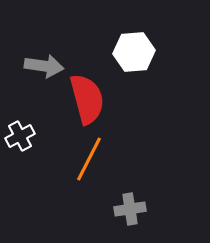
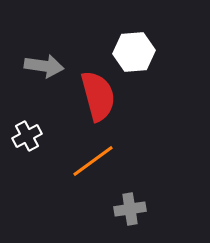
red semicircle: moved 11 px right, 3 px up
white cross: moved 7 px right
orange line: moved 4 px right, 2 px down; rotated 27 degrees clockwise
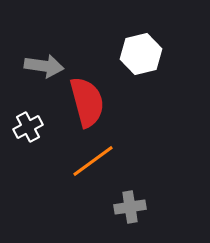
white hexagon: moved 7 px right, 2 px down; rotated 9 degrees counterclockwise
red semicircle: moved 11 px left, 6 px down
white cross: moved 1 px right, 9 px up
gray cross: moved 2 px up
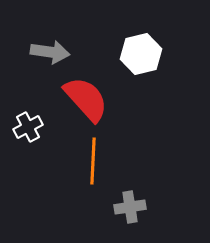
gray arrow: moved 6 px right, 14 px up
red semicircle: moved 1 px left, 3 px up; rotated 27 degrees counterclockwise
orange line: rotated 51 degrees counterclockwise
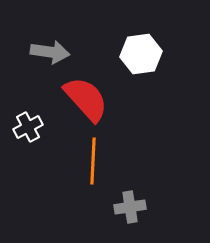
white hexagon: rotated 6 degrees clockwise
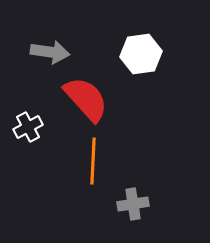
gray cross: moved 3 px right, 3 px up
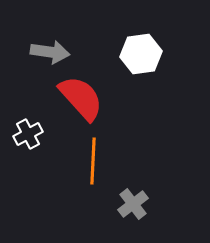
red semicircle: moved 5 px left, 1 px up
white cross: moved 7 px down
gray cross: rotated 28 degrees counterclockwise
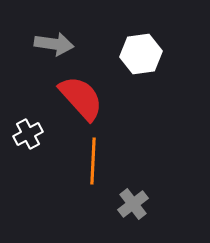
gray arrow: moved 4 px right, 8 px up
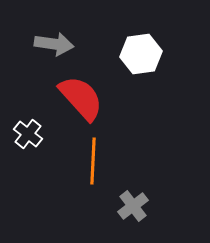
white cross: rotated 24 degrees counterclockwise
gray cross: moved 2 px down
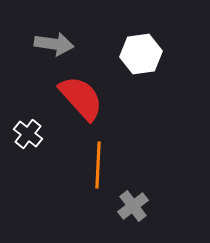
orange line: moved 5 px right, 4 px down
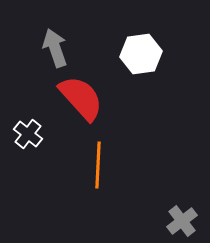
gray arrow: moved 1 px right, 4 px down; rotated 117 degrees counterclockwise
gray cross: moved 49 px right, 15 px down
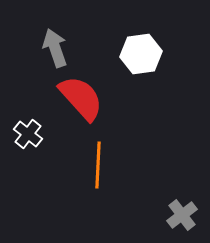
gray cross: moved 6 px up
